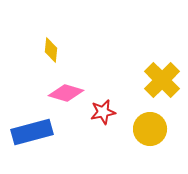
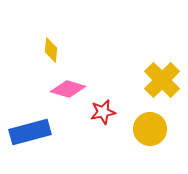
pink diamond: moved 2 px right, 4 px up
blue rectangle: moved 2 px left
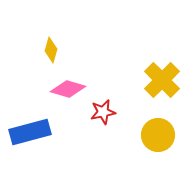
yellow diamond: rotated 10 degrees clockwise
yellow circle: moved 8 px right, 6 px down
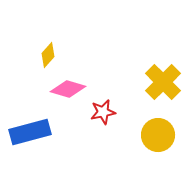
yellow diamond: moved 3 px left, 5 px down; rotated 25 degrees clockwise
yellow cross: moved 1 px right, 2 px down
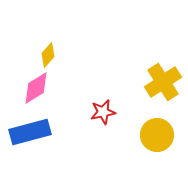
yellow cross: rotated 12 degrees clockwise
pink diamond: moved 32 px left, 1 px up; rotated 48 degrees counterclockwise
yellow circle: moved 1 px left
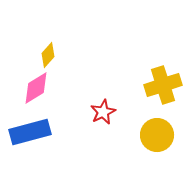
yellow cross: moved 3 px down; rotated 15 degrees clockwise
red star: rotated 15 degrees counterclockwise
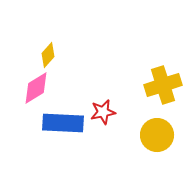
red star: rotated 15 degrees clockwise
blue rectangle: moved 33 px right, 9 px up; rotated 18 degrees clockwise
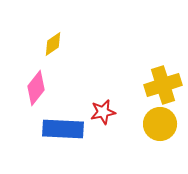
yellow diamond: moved 5 px right, 11 px up; rotated 15 degrees clockwise
pink diamond: rotated 20 degrees counterclockwise
blue rectangle: moved 6 px down
yellow circle: moved 3 px right, 11 px up
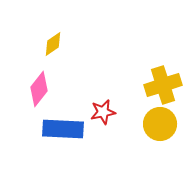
pink diamond: moved 3 px right, 1 px down
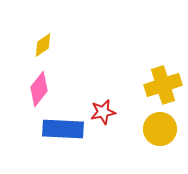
yellow diamond: moved 10 px left, 1 px down
yellow circle: moved 5 px down
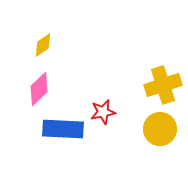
pink diamond: rotated 8 degrees clockwise
